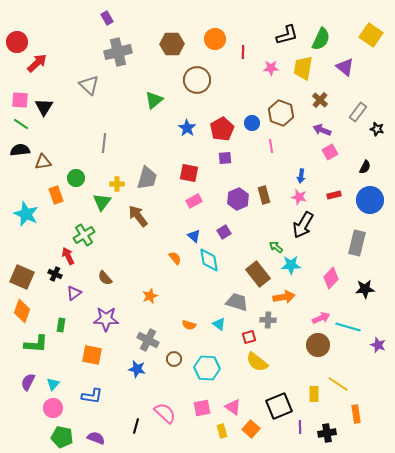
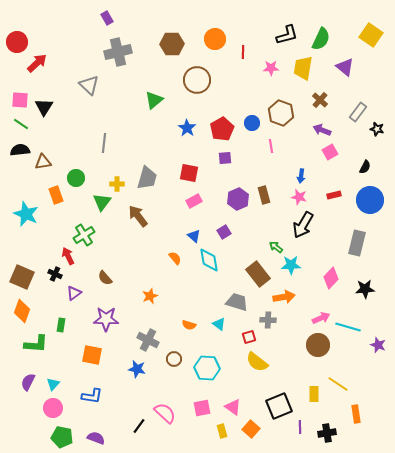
black line at (136, 426): moved 3 px right; rotated 21 degrees clockwise
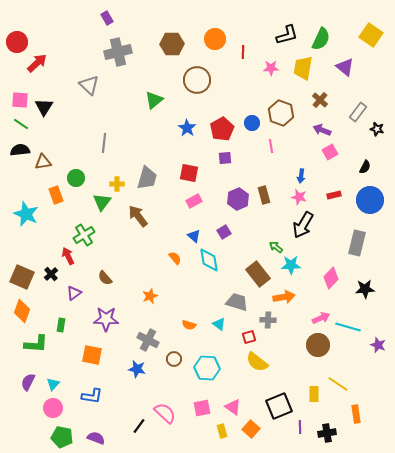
black cross at (55, 274): moved 4 px left; rotated 24 degrees clockwise
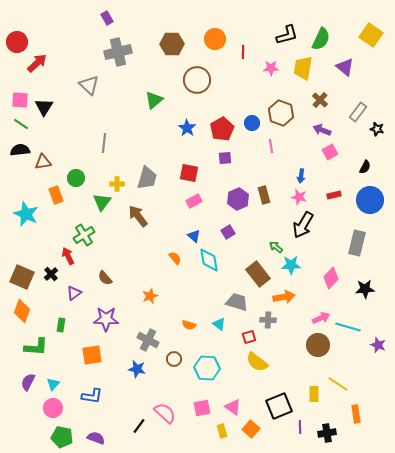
purple square at (224, 232): moved 4 px right
green L-shape at (36, 344): moved 3 px down
orange square at (92, 355): rotated 20 degrees counterclockwise
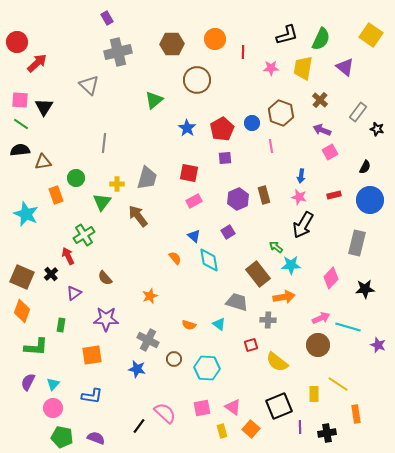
red square at (249, 337): moved 2 px right, 8 px down
yellow semicircle at (257, 362): moved 20 px right
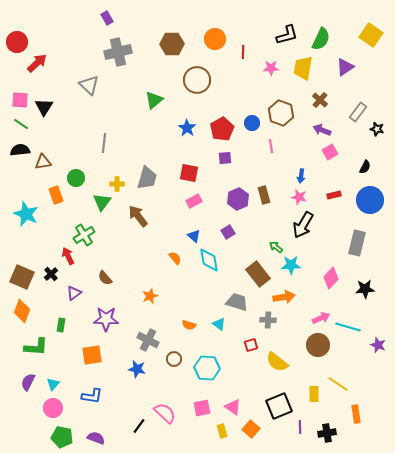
purple triangle at (345, 67): rotated 48 degrees clockwise
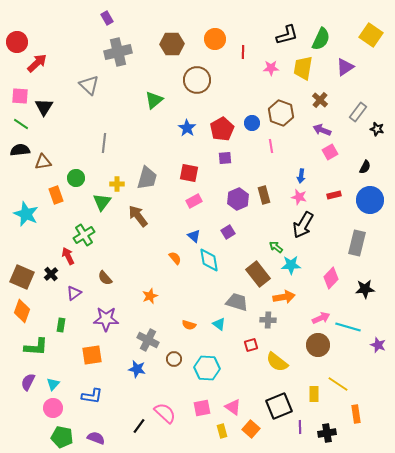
pink square at (20, 100): moved 4 px up
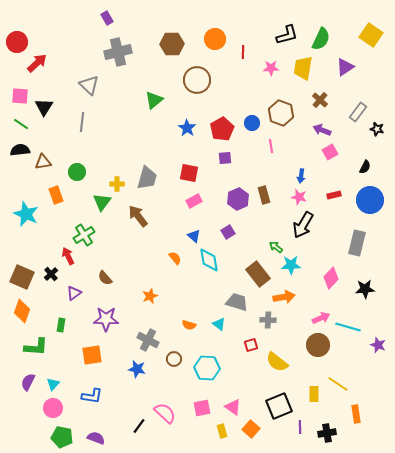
gray line at (104, 143): moved 22 px left, 21 px up
green circle at (76, 178): moved 1 px right, 6 px up
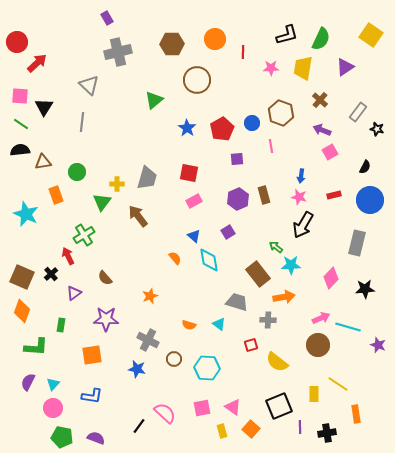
purple square at (225, 158): moved 12 px right, 1 px down
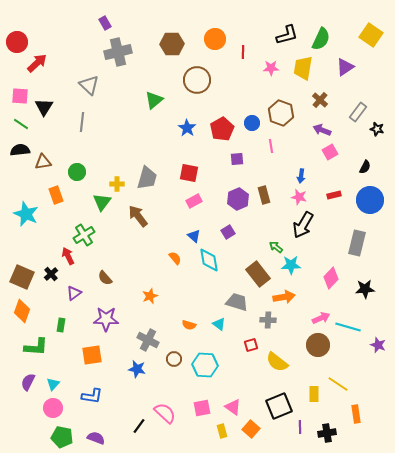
purple rectangle at (107, 18): moved 2 px left, 5 px down
cyan hexagon at (207, 368): moved 2 px left, 3 px up
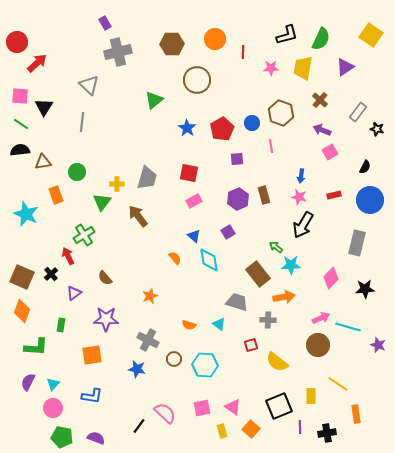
yellow rectangle at (314, 394): moved 3 px left, 2 px down
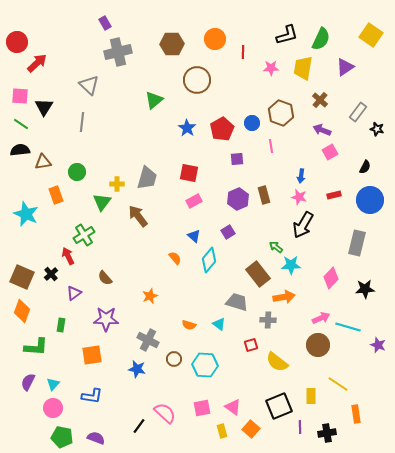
cyan diamond at (209, 260): rotated 50 degrees clockwise
